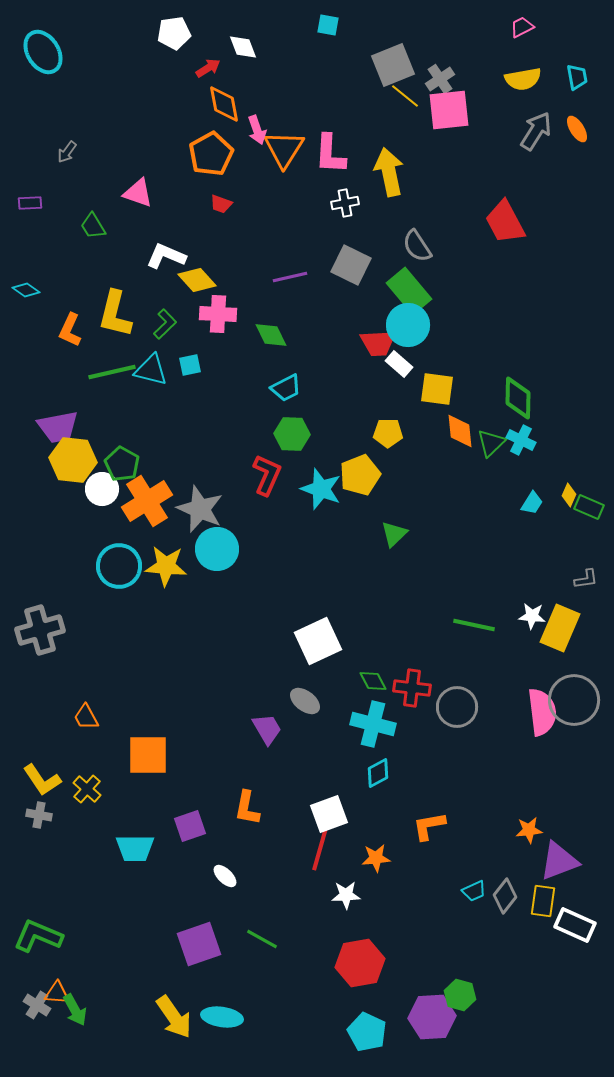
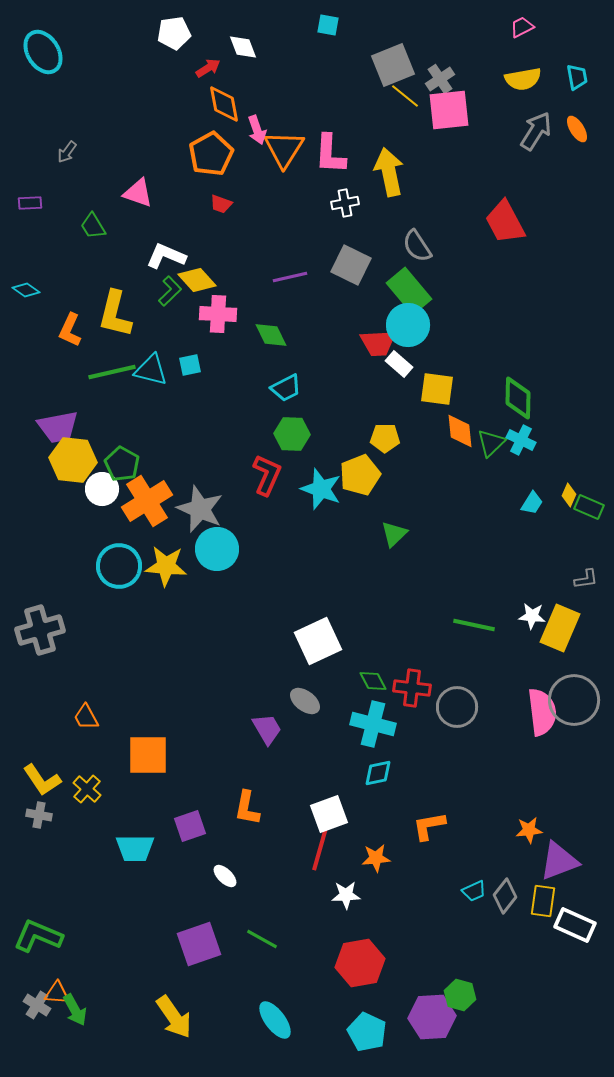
green L-shape at (165, 324): moved 5 px right, 33 px up
yellow pentagon at (388, 433): moved 3 px left, 5 px down
cyan diamond at (378, 773): rotated 16 degrees clockwise
cyan ellipse at (222, 1017): moved 53 px right, 3 px down; rotated 45 degrees clockwise
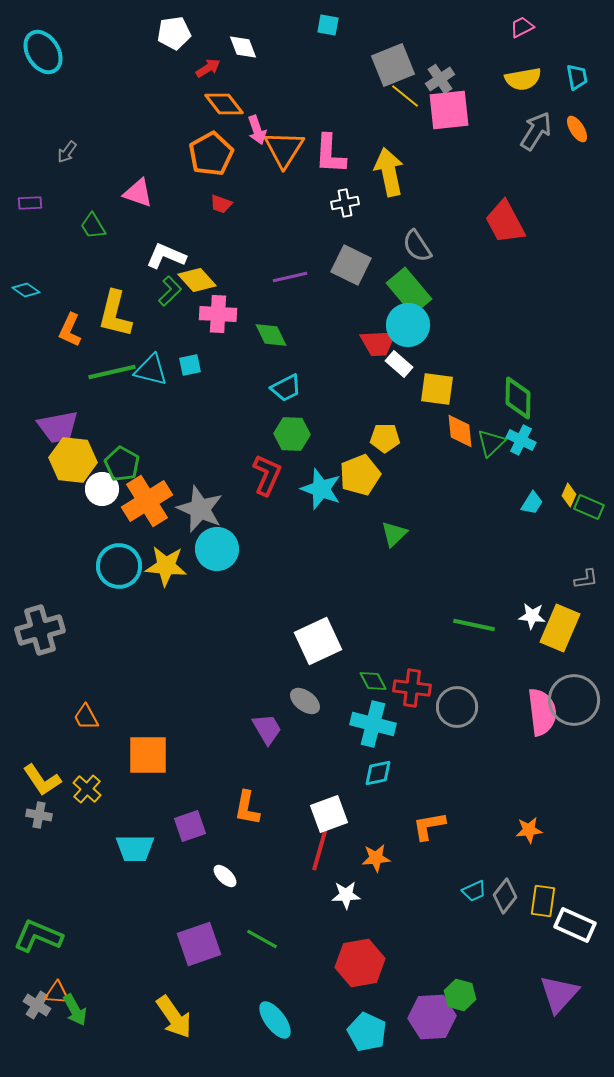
orange diamond at (224, 104): rotated 27 degrees counterclockwise
purple triangle at (559, 861): moved 133 px down; rotated 27 degrees counterclockwise
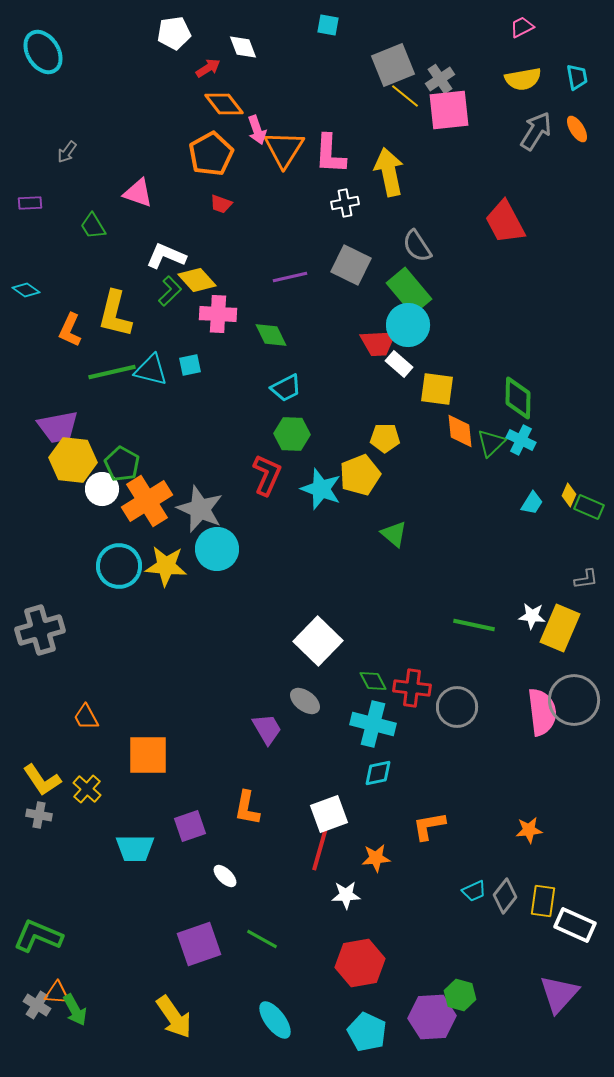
green triangle at (394, 534): rotated 36 degrees counterclockwise
white square at (318, 641): rotated 21 degrees counterclockwise
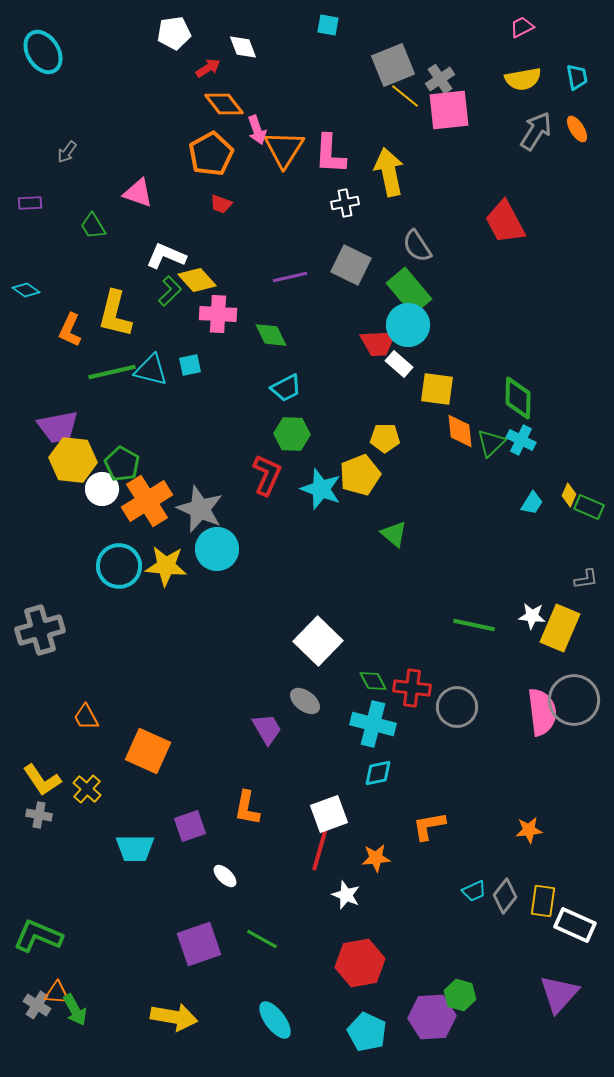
orange square at (148, 755): moved 4 px up; rotated 24 degrees clockwise
white star at (346, 895): rotated 24 degrees clockwise
yellow arrow at (174, 1017): rotated 45 degrees counterclockwise
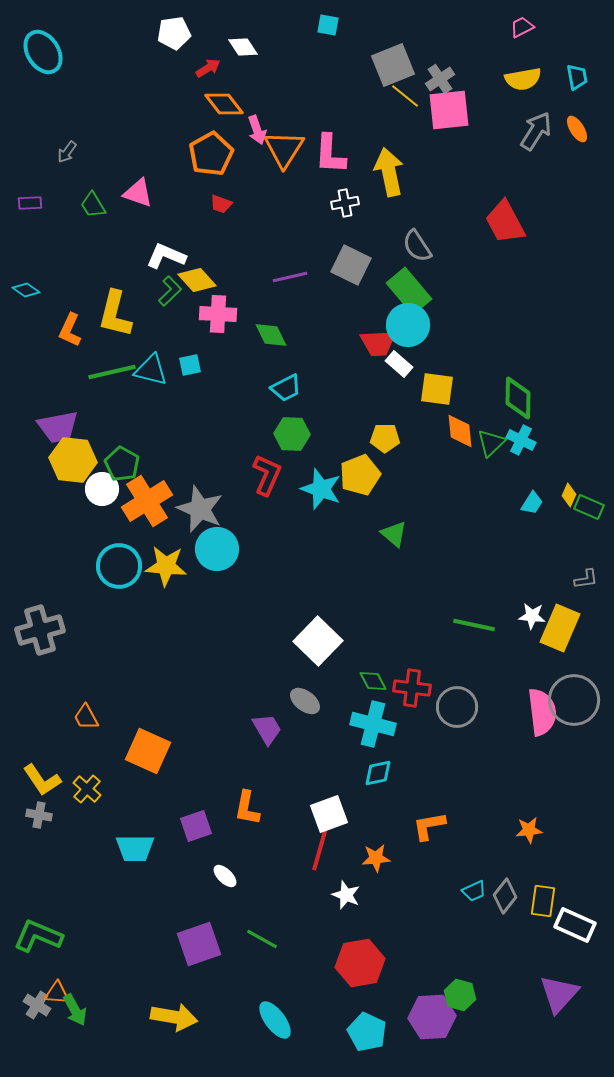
white diamond at (243, 47): rotated 12 degrees counterclockwise
green trapezoid at (93, 226): moved 21 px up
purple square at (190, 826): moved 6 px right
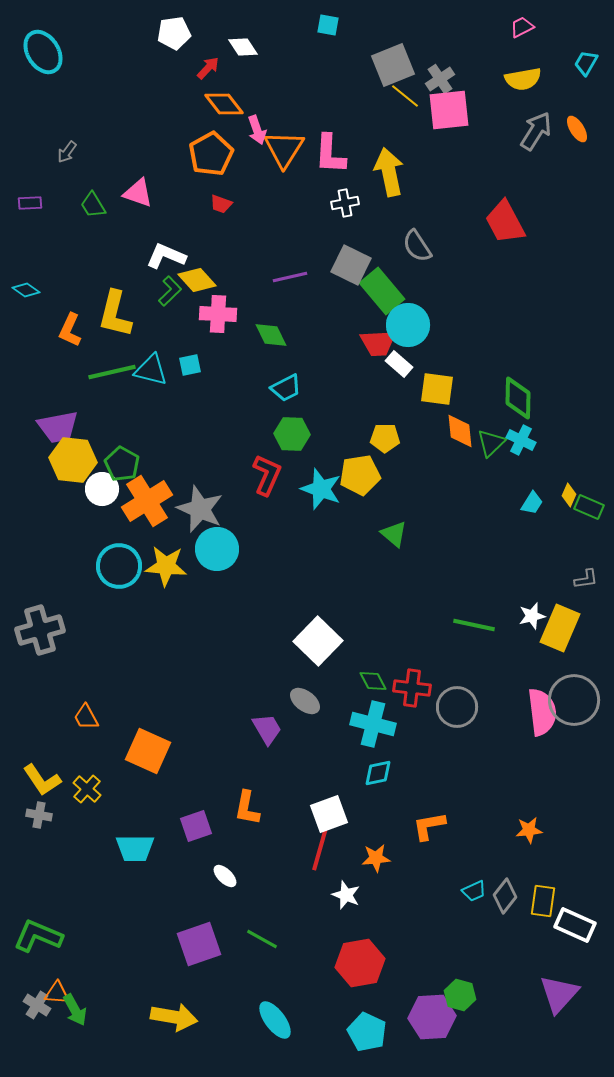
red arrow at (208, 68): rotated 15 degrees counterclockwise
cyan trapezoid at (577, 77): moved 9 px right, 14 px up; rotated 140 degrees counterclockwise
green rectangle at (409, 291): moved 27 px left
yellow pentagon at (360, 475): rotated 12 degrees clockwise
white star at (532, 616): rotated 20 degrees counterclockwise
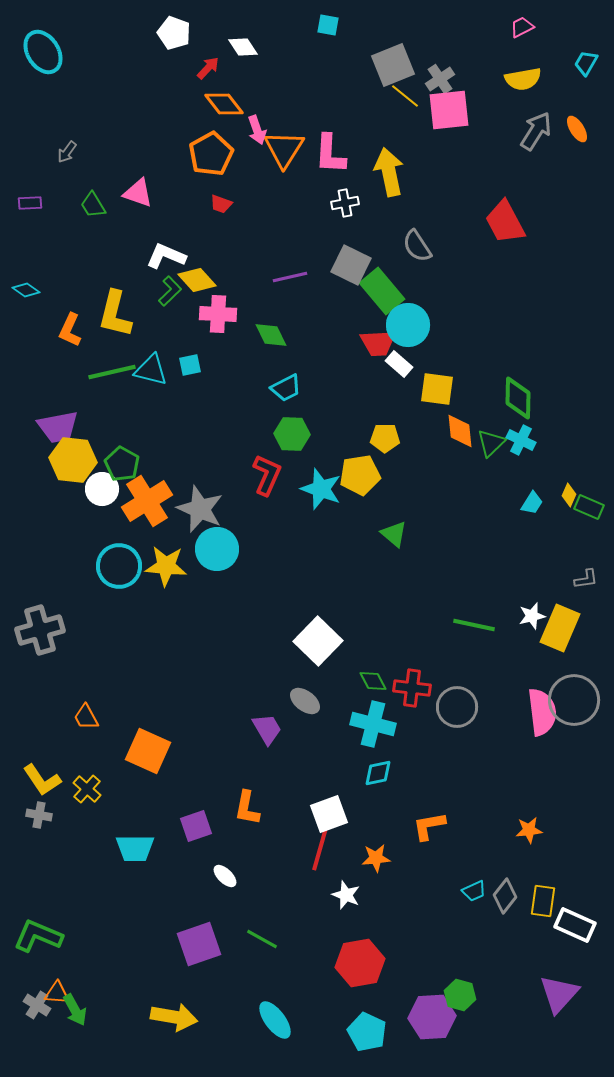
white pentagon at (174, 33): rotated 28 degrees clockwise
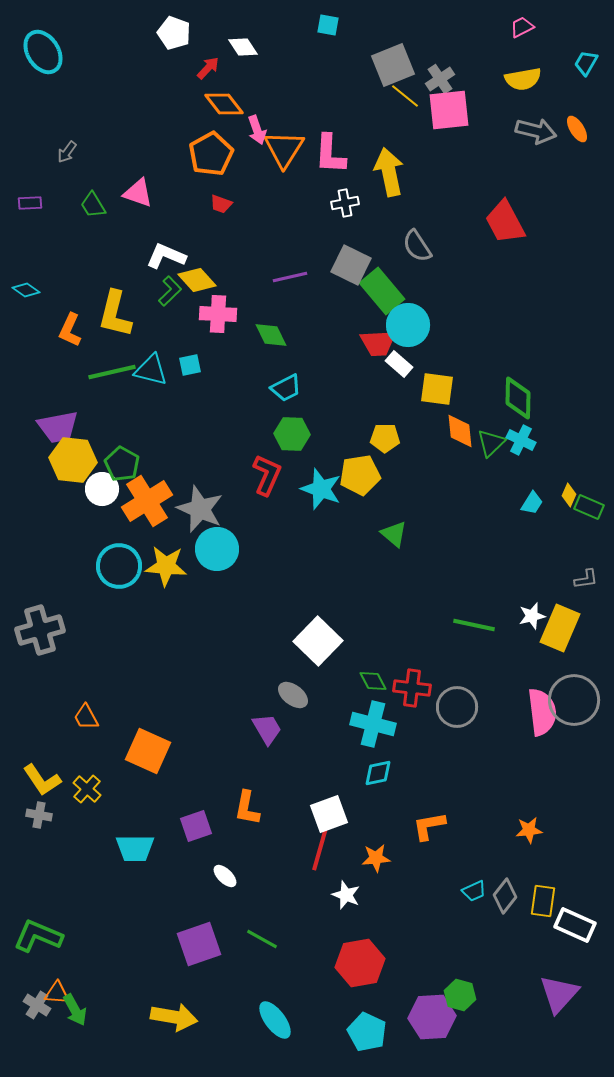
gray arrow at (536, 131): rotated 72 degrees clockwise
gray ellipse at (305, 701): moved 12 px left, 6 px up
